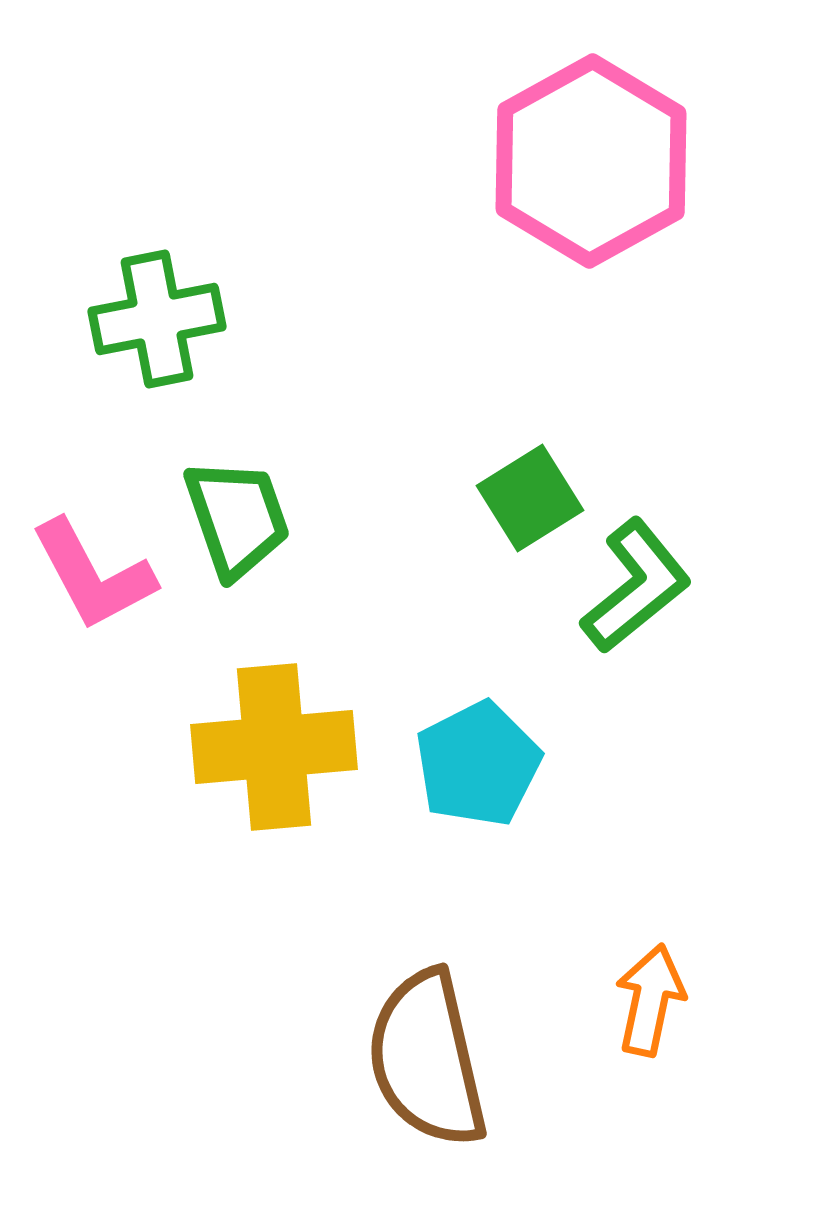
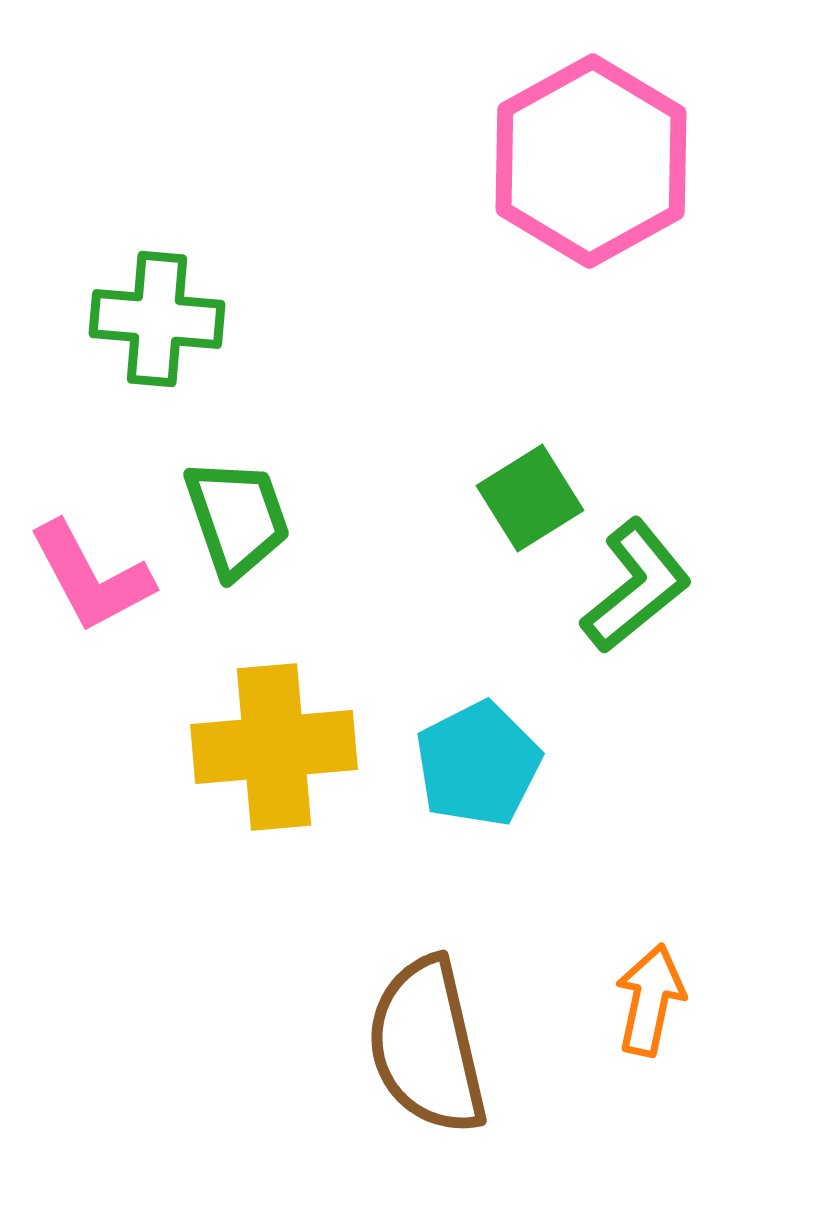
green cross: rotated 16 degrees clockwise
pink L-shape: moved 2 px left, 2 px down
brown semicircle: moved 13 px up
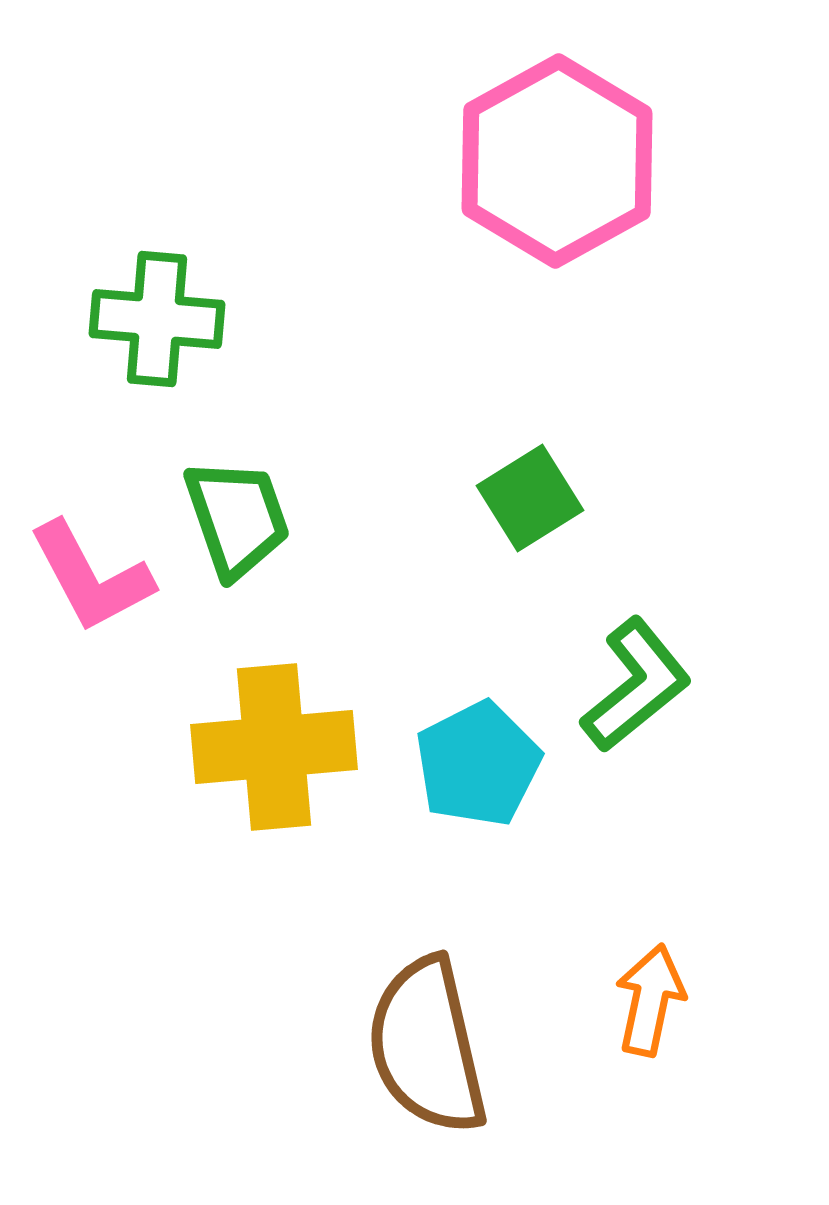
pink hexagon: moved 34 px left
green L-shape: moved 99 px down
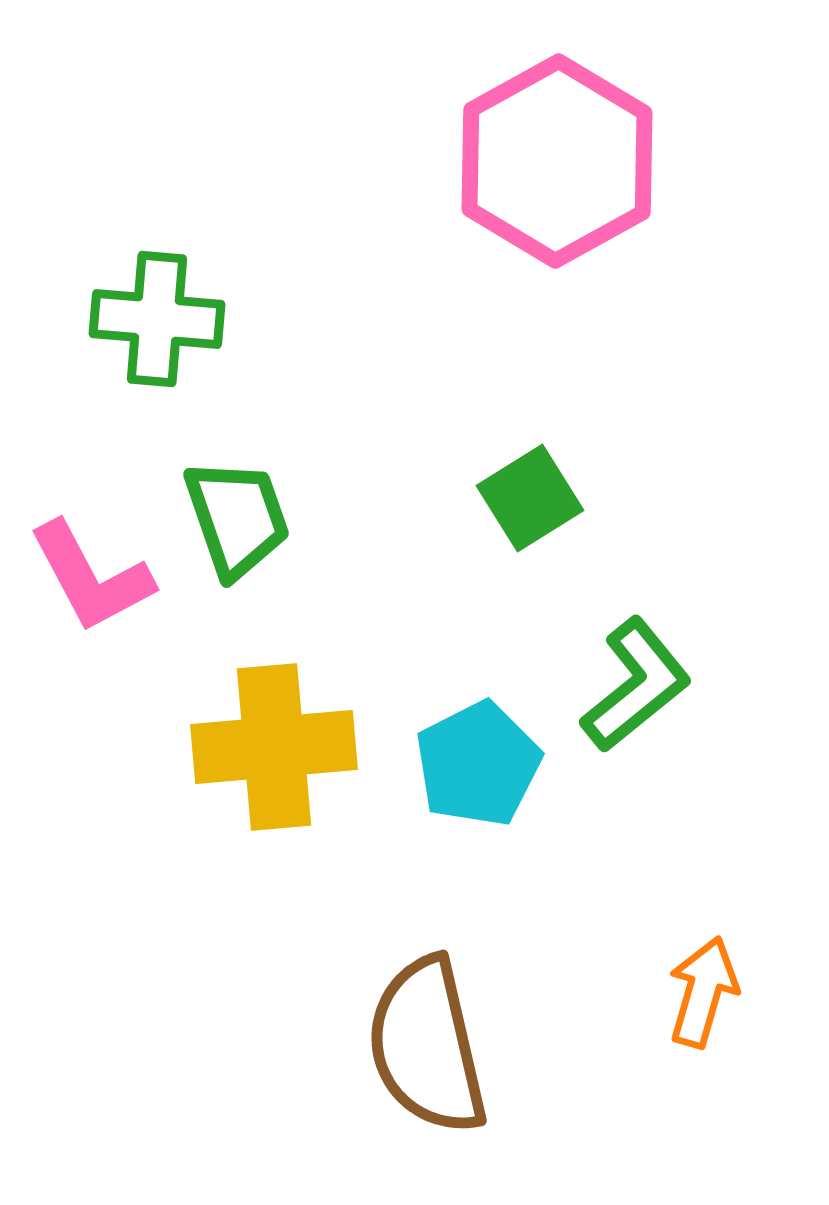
orange arrow: moved 53 px right, 8 px up; rotated 4 degrees clockwise
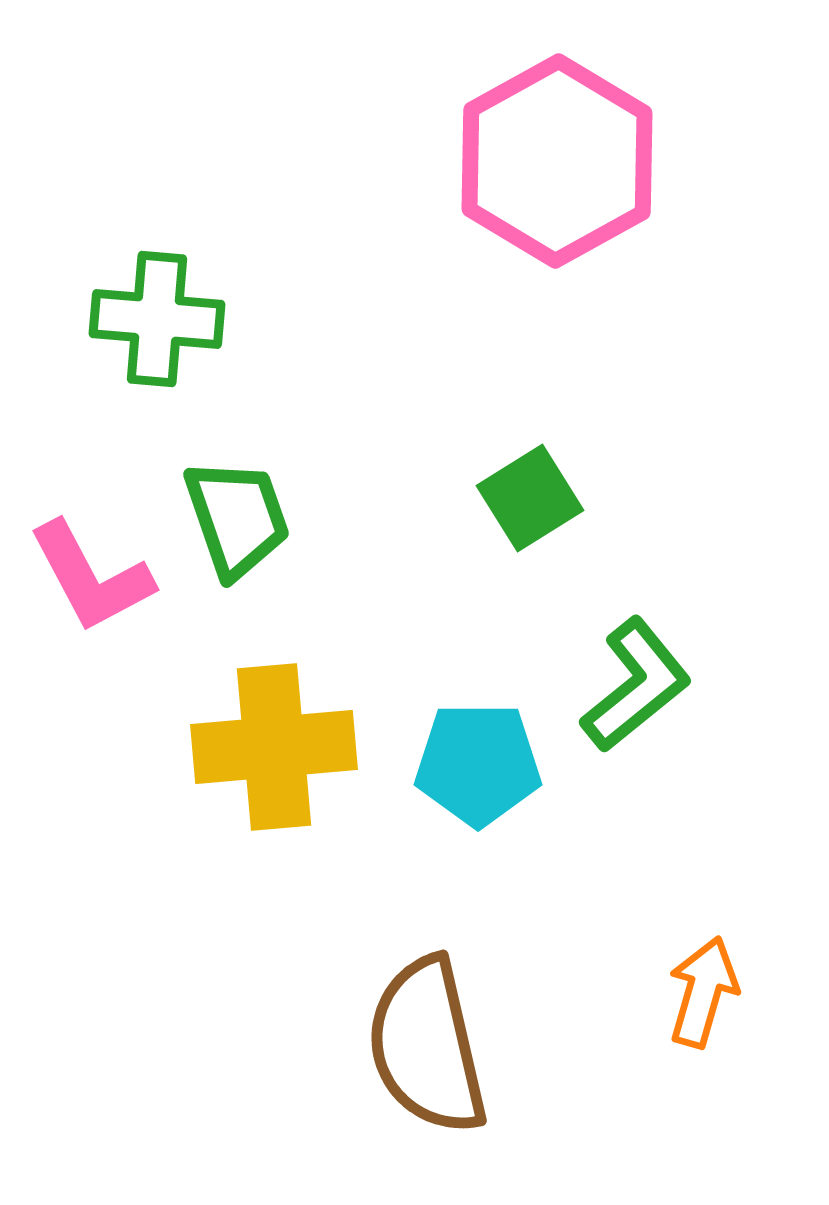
cyan pentagon: rotated 27 degrees clockwise
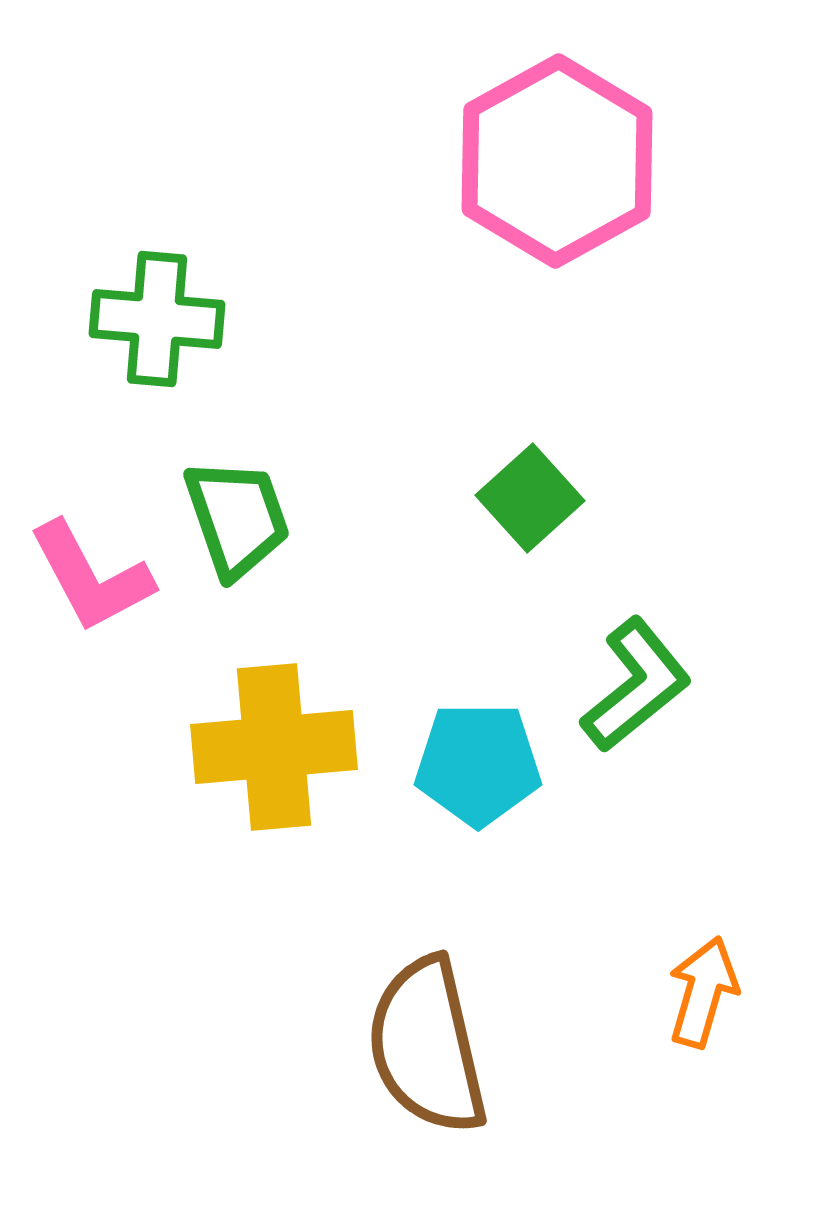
green square: rotated 10 degrees counterclockwise
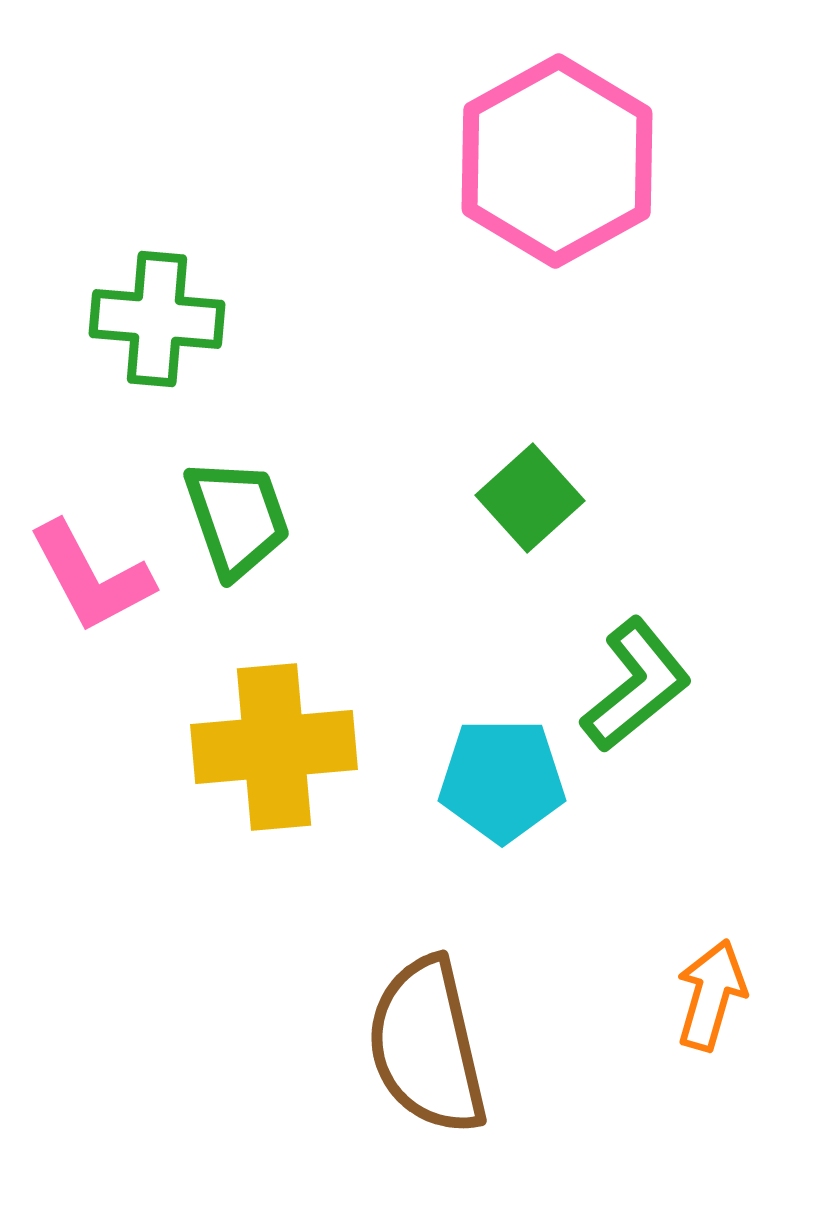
cyan pentagon: moved 24 px right, 16 px down
orange arrow: moved 8 px right, 3 px down
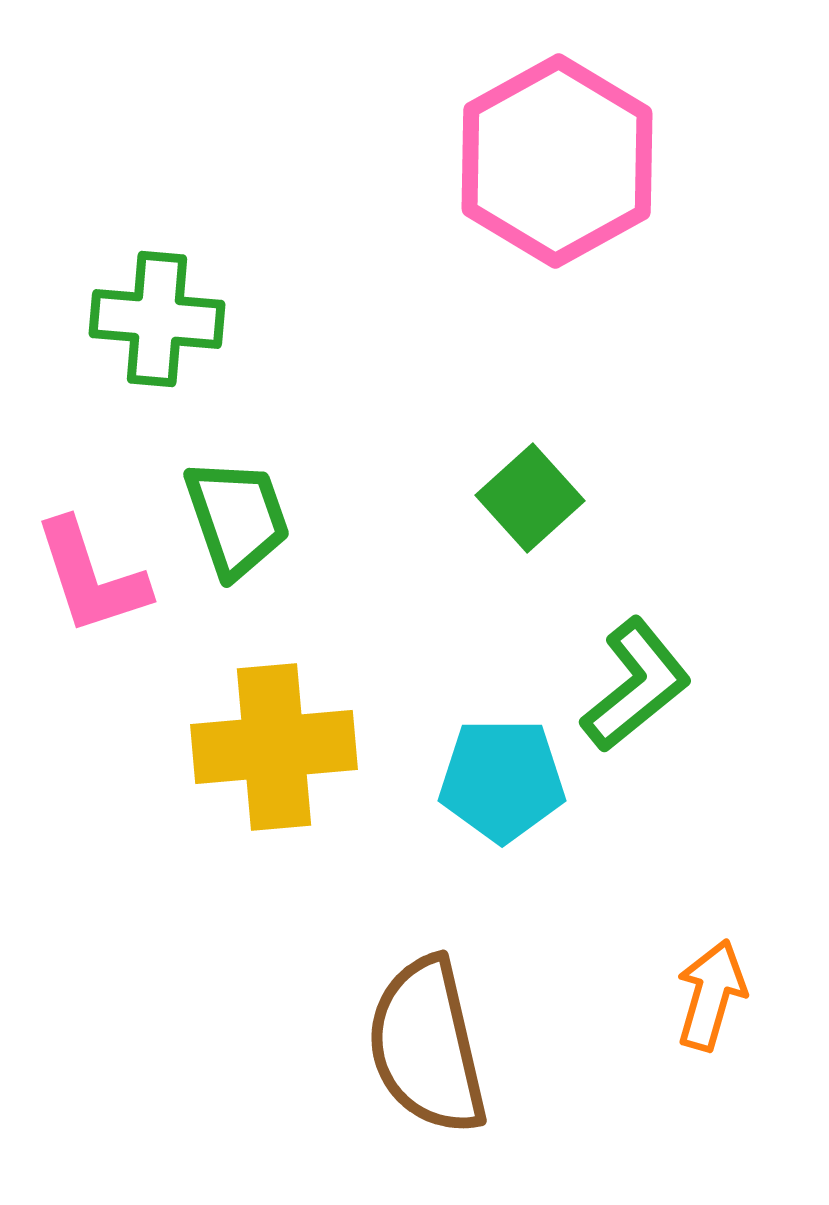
pink L-shape: rotated 10 degrees clockwise
